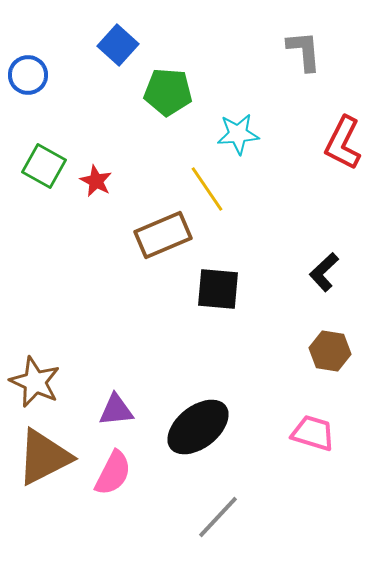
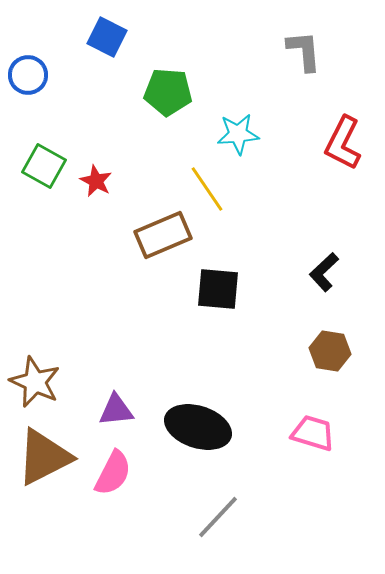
blue square: moved 11 px left, 8 px up; rotated 15 degrees counterclockwise
black ellipse: rotated 56 degrees clockwise
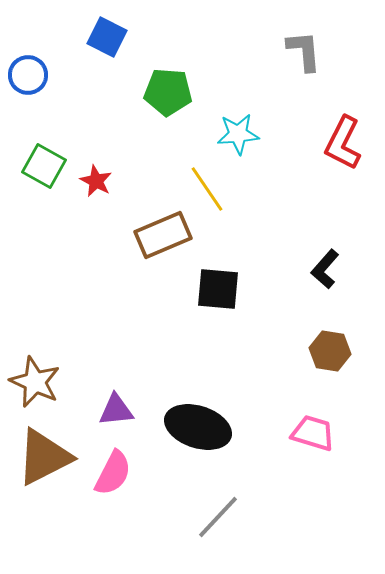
black L-shape: moved 1 px right, 3 px up; rotated 6 degrees counterclockwise
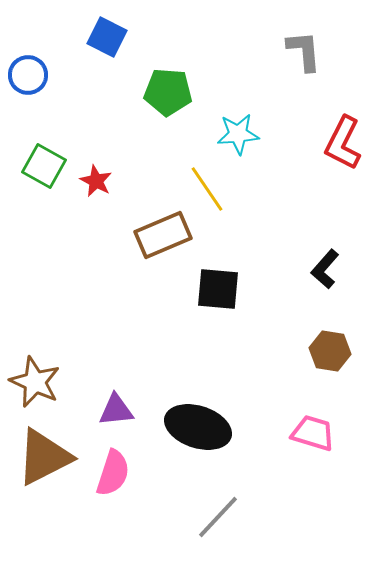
pink semicircle: rotated 9 degrees counterclockwise
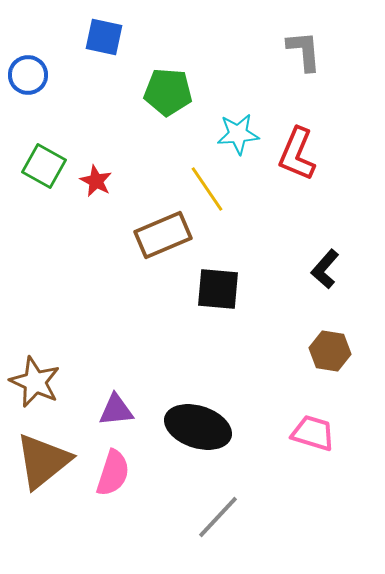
blue square: moved 3 px left; rotated 15 degrees counterclockwise
red L-shape: moved 46 px left, 11 px down; rotated 4 degrees counterclockwise
brown triangle: moved 1 px left, 4 px down; rotated 12 degrees counterclockwise
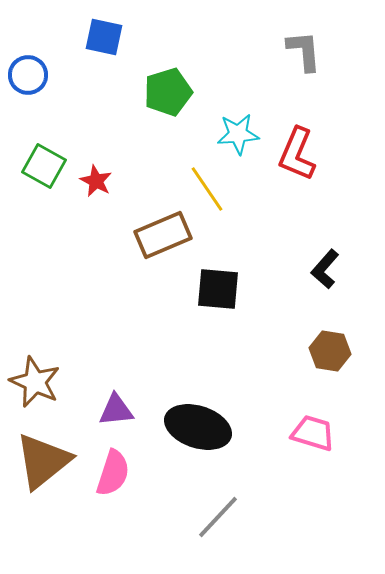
green pentagon: rotated 21 degrees counterclockwise
